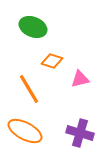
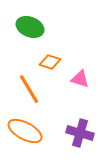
green ellipse: moved 3 px left
orange diamond: moved 2 px left, 1 px down
pink triangle: rotated 30 degrees clockwise
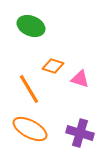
green ellipse: moved 1 px right, 1 px up
orange diamond: moved 3 px right, 4 px down
orange ellipse: moved 5 px right, 2 px up
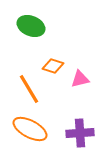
pink triangle: rotated 30 degrees counterclockwise
purple cross: rotated 20 degrees counterclockwise
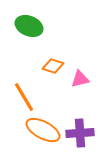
green ellipse: moved 2 px left
orange line: moved 5 px left, 8 px down
orange ellipse: moved 13 px right, 1 px down
